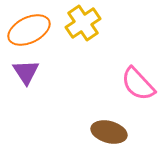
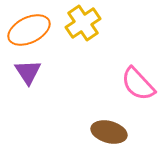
purple triangle: moved 2 px right
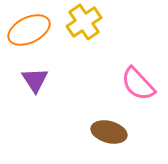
yellow cross: moved 1 px right, 1 px up
purple triangle: moved 7 px right, 8 px down
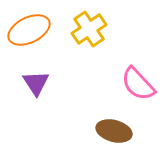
yellow cross: moved 5 px right, 7 px down
purple triangle: moved 1 px right, 3 px down
brown ellipse: moved 5 px right, 1 px up
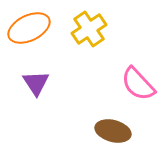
orange ellipse: moved 2 px up
brown ellipse: moved 1 px left
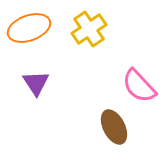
orange ellipse: rotated 6 degrees clockwise
pink semicircle: moved 1 px right, 2 px down
brown ellipse: moved 1 px right, 4 px up; rotated 48 degrees clockwise
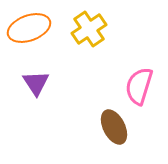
pink semicircle: rotated 60 degrees clockwise
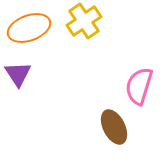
yellow cross: moved 5 px left, 8 px up
purple triangle: moved 18 px left, 9 px up
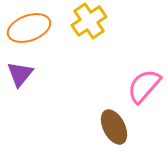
yellow cross: moved 5 px right
purple triangle: moved 2 px right; rotated 12 degrees clockwise
pink semicircle: moved 5 px right; rotated 24 degrees clockwise
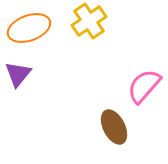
purple triangle: moved 2 px left
